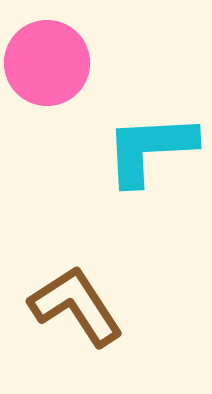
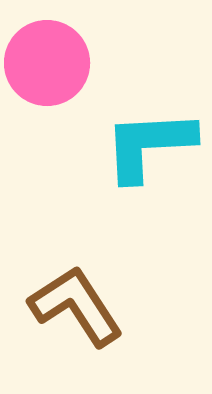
cyan L-shape: moved 1 px left, 4 px up
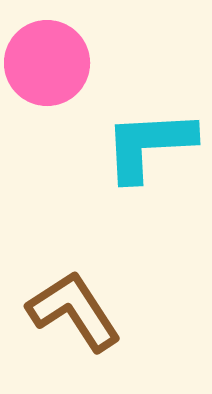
brown L-shape: moved 2 px left, 5 px down
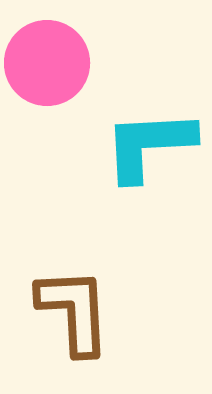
brown L-shape: rotated 30 degrees clockwise
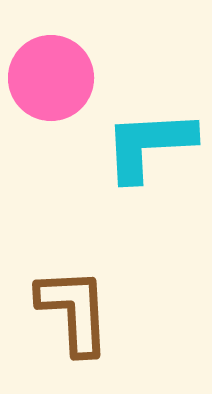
pink circle: moved 4 px right, 15 px down
